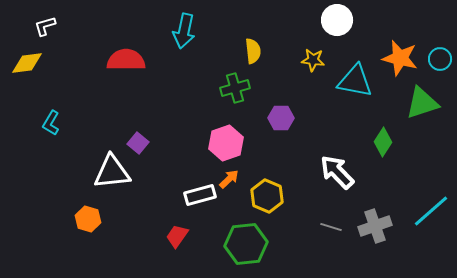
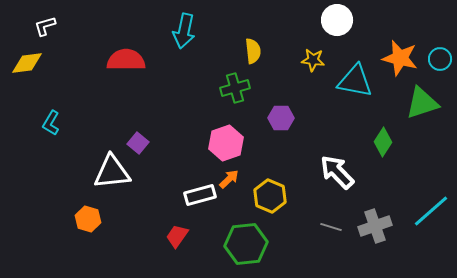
yellow hexagon: moved 3 px right
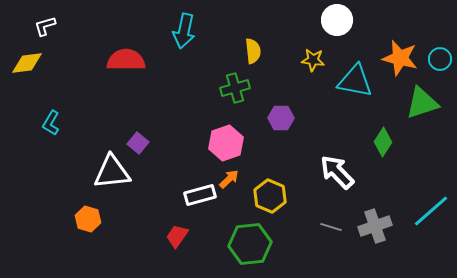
green hexagon: moved 4 px right
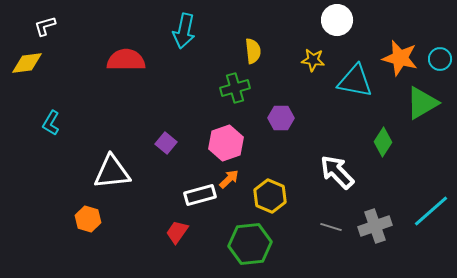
green triangle: rotated 12 degrees counterclockwise
purple square: moved 28 px right
red trapezoid: moved 4 px up
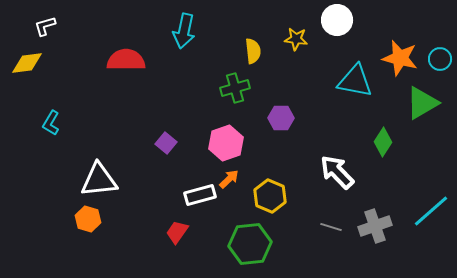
yellow star: moved 17 px left, 21 px up
white triangle: moved 13 px left, 8 px down
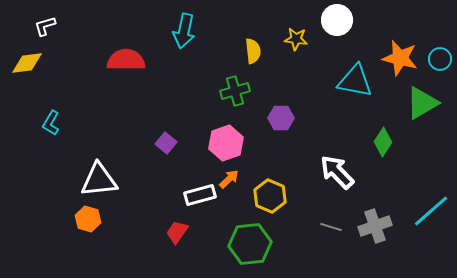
green cross: moved 3 px down
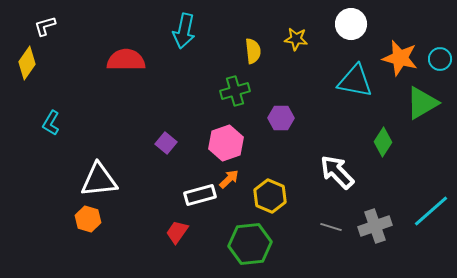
white circle: moved 14 px right, 4 px down
yellow diamond: rotated 48 degrees counterclockwise
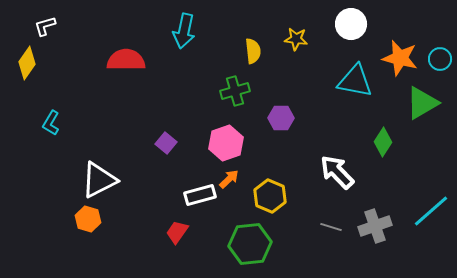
white triangle: rotated 21 degrees counterclockwise
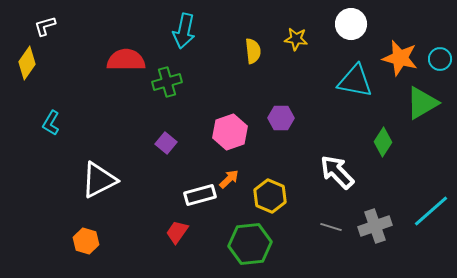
green cross: moved 68 px left, 9 px up
pink hexagon: moved 4 px right, 11 px up
orange hexagon: moved 2 px left, 22 px down
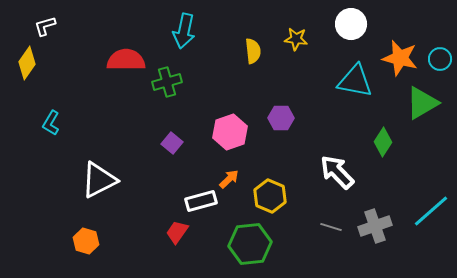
purple square: moved 6 px right
white rectangle: moved 1 px right, 6 px down
